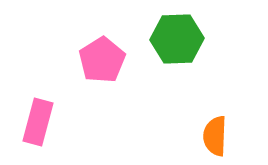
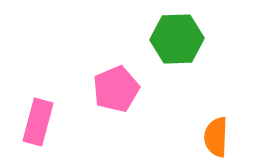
pink pentagon: moved 14 px right, 29 px down; rotated 9 degrees clockwise
orange semicircle: moved 1 px right, 1 px down
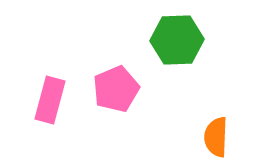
green hexagon: moved 1 px down
pink rectangle: moved 12 px right, 22 px up
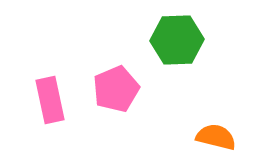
pink rectangle: rotated 27 degrees counterclockwise
orange semicircle: rotated 102 degrees clockwise
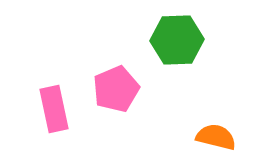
pink rectangle: moved 4 px right, 9 px down
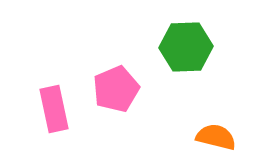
green hexagon: moved 9 px right, 7 px down
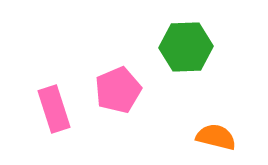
pink pentagon: moved 2 px right, 1 px down
pink rectangle: rotated 6 degrees counterclockwise
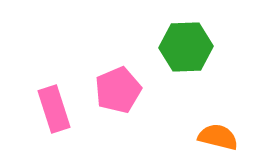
orange semicircle: moved 2 px right
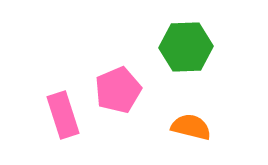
pink rectangle: moved 9 px right, 6 px down
orange semicircle: moved 27 px left, 10 px up
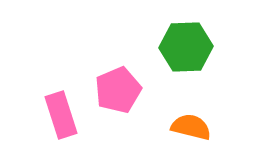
pink rectangle: moved 2 px left
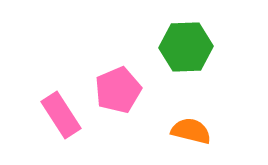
pink rectangle: rotated 15 degrees counterclockwise
orange semicircle: moved 4 px down
